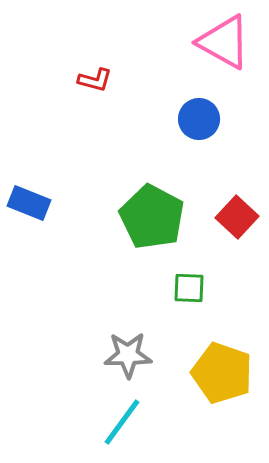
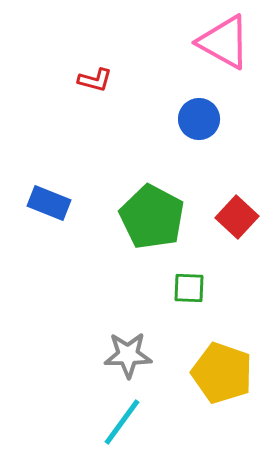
blue rectangle: moved 20 px right
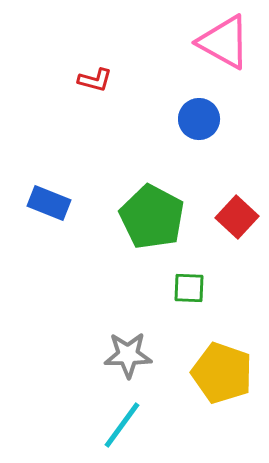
cyan line: moved 3 px down
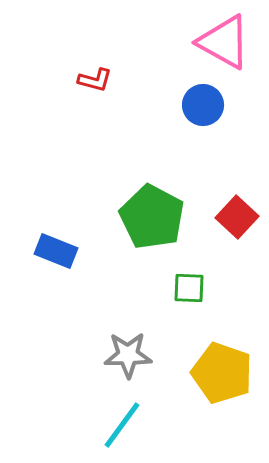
blue circle: moved 4 px right, 14 px up
blue rectangle: moved 7 px right, 48 px down
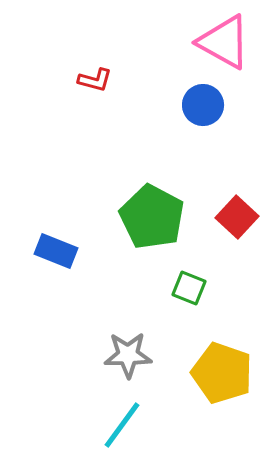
green square: rotated 20 degrees clockwise
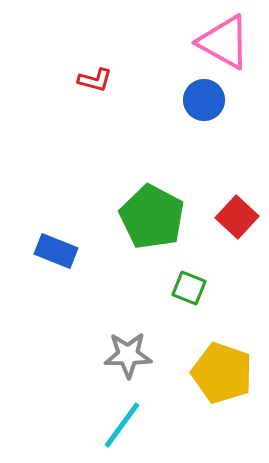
blue circle: moved 1 px right, 5 px up
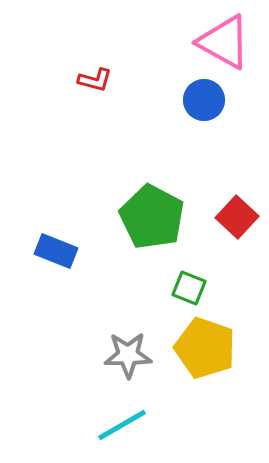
yellow pentagon: moved 17 px left, 25 px up
cyan line: rotated 24 degrees clockwise
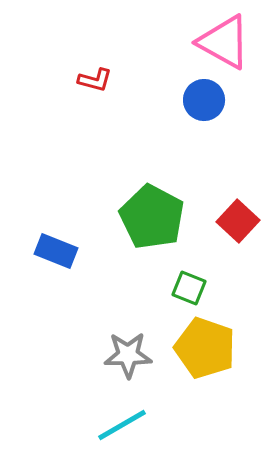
red square: moved 1 px right, 4 px down
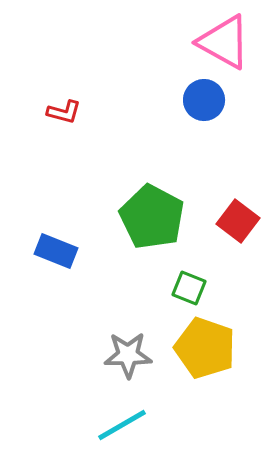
red L-shape: moved 31 px left, 32 px down
red square: rotated 6 degrees counterclockwise
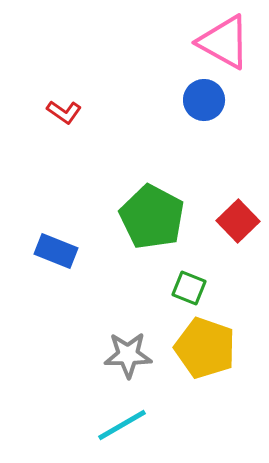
red L-shape: rotated 20 degrees clockwise
red square: rotated 9 degrees clockwise
